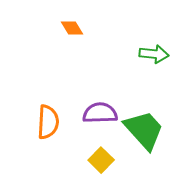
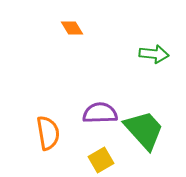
orange semicircle: moved 11 px down; rotated 12 degrees counterclockwise
yellow square: rotated 15 degrees clockwise
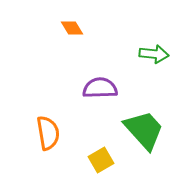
purple semicircle: moved 25 px up
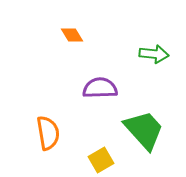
orange diamond: moved 7 px down
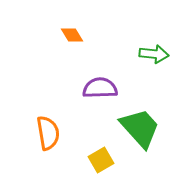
green trapezoid: moved 4 px left, 2 px up
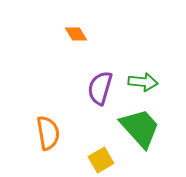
orange diamond: moved 4 px right, 1 px up
green arrow: moved 11 px left, 28 px down
purple semicircle: rotated 72 degrees counterclockwise
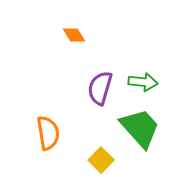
orange diamond: moved 2 px left, 1 px down
yellow square: rotated 15 degrees counterclockwise
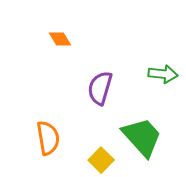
orange diamond: moved 14 px left, 4 px down
green arrow: moved 20 px right, 8 px up
green trapezoid: moved 2 px right, 9 px down
orange semicircle: moved 5 px down
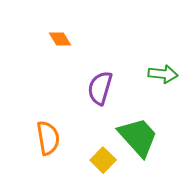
green trapezoid: moved 4 px left
yellow square: moved 2 px right
